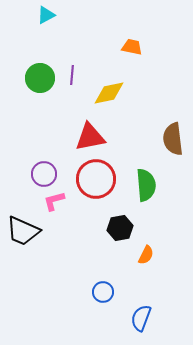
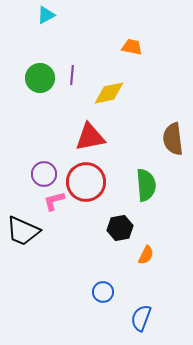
red circle: moved 10 px left, 3 px down
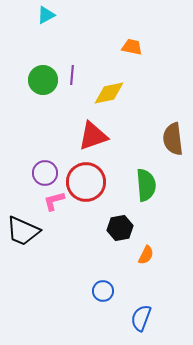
green circle: moved 3 px right, 2 px down
red triangle: moved 3 px right, 1 px up; rotated 8 degrees counterclockwise
purple circle: moved 1 px right, 1 px up
blue circle: moved 1 px up
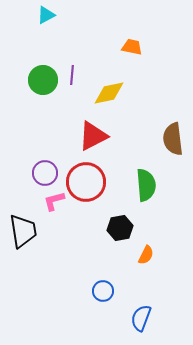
red triangle: rotated 8 degrees counterclockwise
black trapezoid: rotated 123 degrees counterclockwise
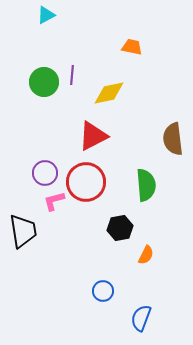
green circle: moved 1 px right, 2 px down
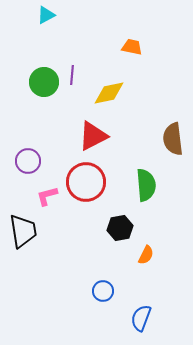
purple circle: moved 17 px left, 12 px up
pink L-shape: moved 7 px left, 5 px up
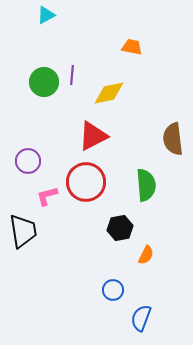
blue circle: moved 10 px right, 1 px up
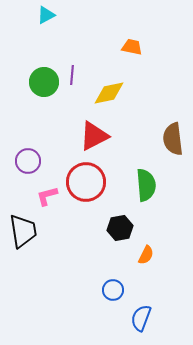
red triangle: moved 1 px right
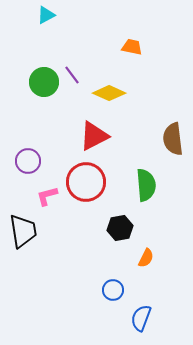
purple line: rotated 42 degrees counterclockwise
yellow diamond: rotated 36 degrees clockwise
orange semicircle: moved 3 px down
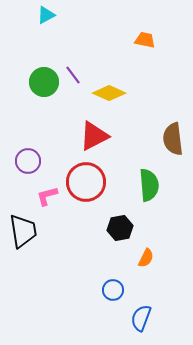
orange trapezoid: moved 13 px right, 7 px up
purple line: moved 1 px right
green semicircle: moved 3 px right
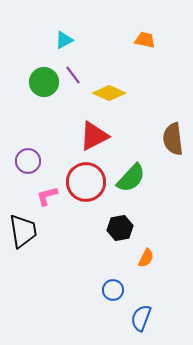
cyan triangle: moved 18 px right, 25 px down
green semicircle: moved 18 px left, 7 px up; rotated 48 degrees clockwise
